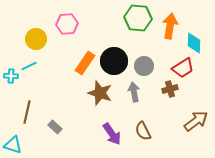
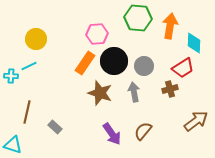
pink hexagon: moved 30 px right, 10 px down
brown semicircle: rotated 66 degrees clockwise
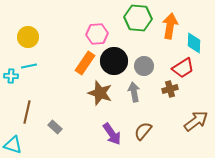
yellow circle: moved 8 px left, 2 px up
cyan line: rotated 14 degrees clockwise
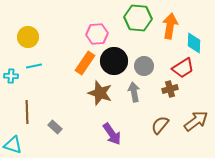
cyan line: moved 5 px right
brown line: rotated 15 degrees counterclockwise
brown semicircle: moved 17 px right, 6 px up
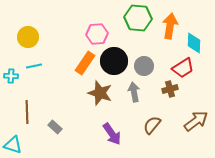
brown semicircle: moved 8 px left
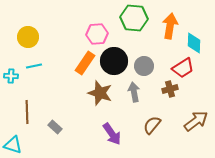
green hexagon: moved 4 px left
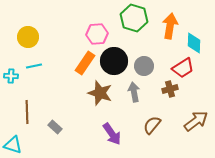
green hexagon: rotated 12 degrees clockwise
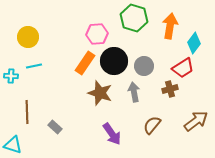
cyan diamond: rotated 35 degrees clockwise
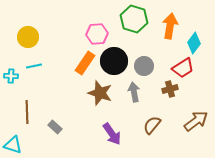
green hexagon: moved 1 px down
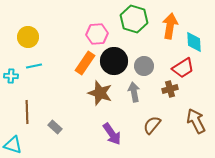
cyan diamond: moved 1 px up; rotated 40 degrees counterclockwise
brown arrow: rotated 80 degrees counterclockwise
